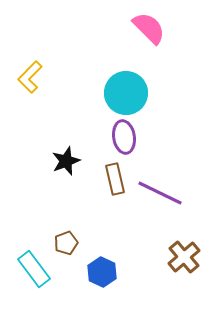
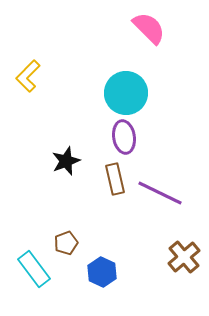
yellow L-shape: moved 2 px left, 1 px up
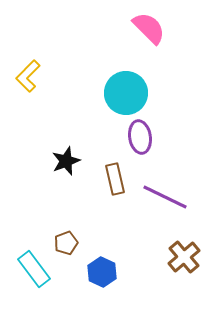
purple ellipse: moved 16 px right
purple line: moved 5 px right, 4 px down
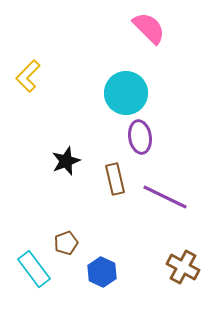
brown cross: moved 1 px left, 10 px down; rotated 20 degrees counterclockwise
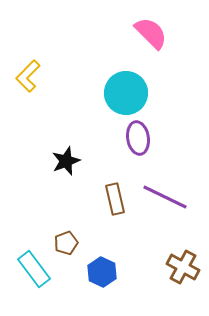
pink semicircle: moved 2 px right, 5 px down
purple ellipse: moved 2 px left, 1 px down
brown rectangle: moved 20 px down
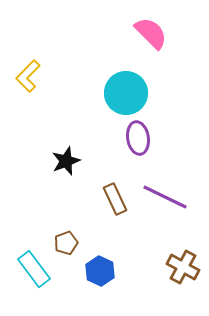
brown rectangle: rotated 12 degrees counterclockwise
blue hexagon: moved 2 px left, 1 px up
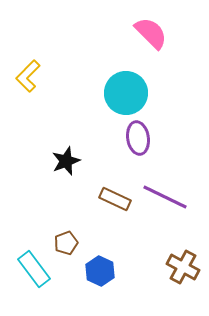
brown rectangle: rotated 40 degrees counterclockwise
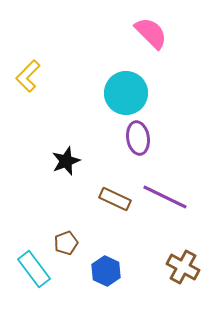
blue hexagon: moved 6 px right
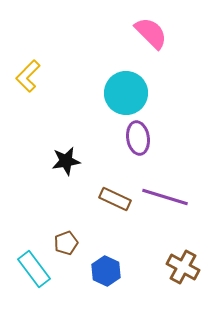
black star: rotated 12 degrees clockwise
purple line: rotated 9 degrees counterclockwise
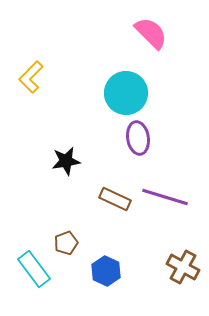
yellow L-shape: moved 3 px right, 1 px down
